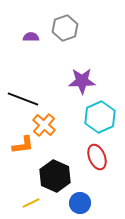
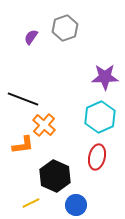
purple semicircle: rotated 56 degrees counterclockwise
purple star: moved 23 px right, 4 px up
red ellipse: rotated 35 degrees clockwise
blue circle: moved 4 px left, 2 px down
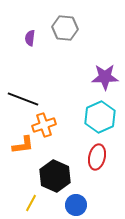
gray hexagon: rotated 25 degrees clockwise
purple semicircle: moved 1 px left, 1 px down; rotated 28 degrees counterclockwise
orange cross: rotated 30 degrees clockwise
yellow line: rotated 36 degrees counterclockwise
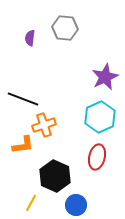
purple star: rotated 24 degrees counterclockwise
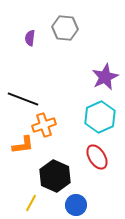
red ellipse: rotated 45 degrees counterclockwise
